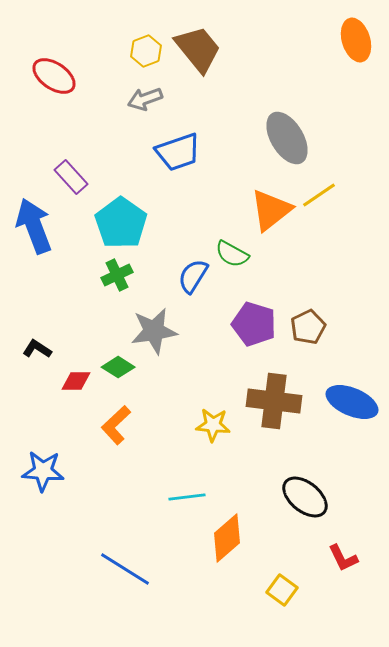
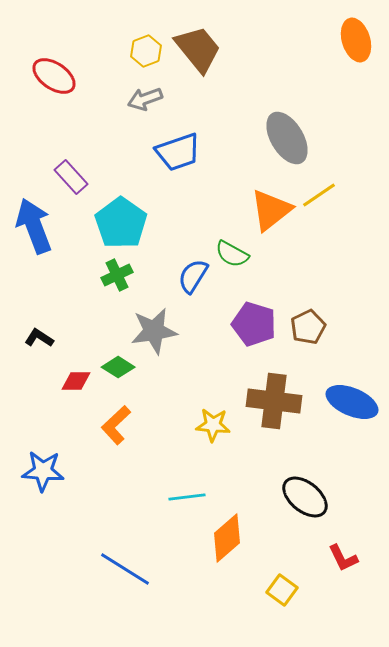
black L-shape: moved 2 px right, 11 px up
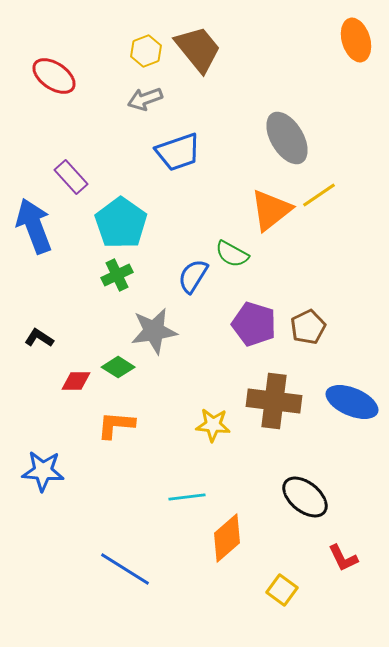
orange L-shape: rotated 48 degrees clockwise
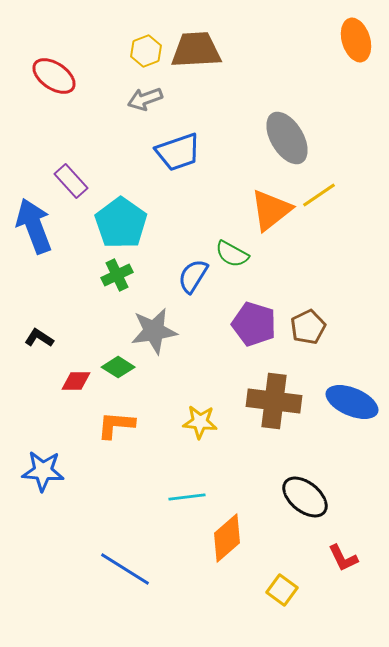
brown trapezoid: moved 2 px left, 1 px down; rotated 54 degrees counterclockwise
purple rectangle: moved 4 px down
yellow star: moved 13 px left, 3 px up
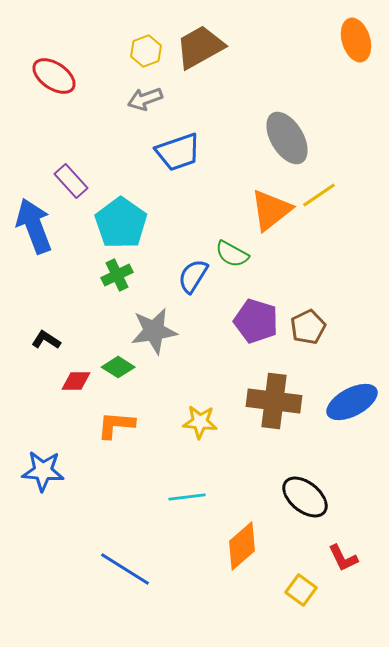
brown trapezoid: moved 4 px right, 3 px up; rotated 26 degrees counterclockwise
purple pentagon: moved 2 px right, 3 px up
black L-shape: moved 7 px right, 2 px down
blue ellipse: rotated 51 degrees counterclockwise
orange diamond: moved 15 px right, 8 px down
yellow square: moved 19 px right
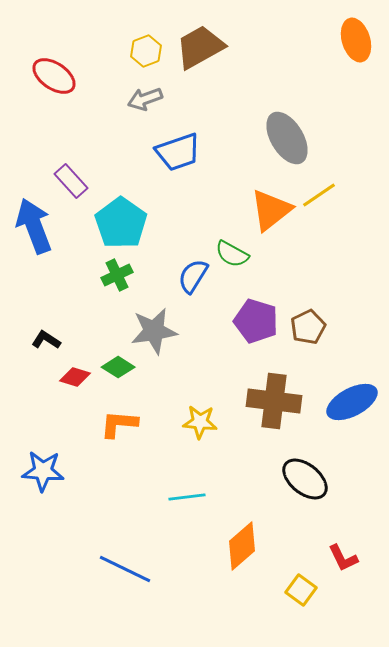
red diamond: moved 1 px left, 4 px up; rotated 16 degrees clockwise
orange L-shape: moved 3 px right, 1 px up
black ellipse: moved 18 px up
blue line: rotated 6 degrees counterclockwise
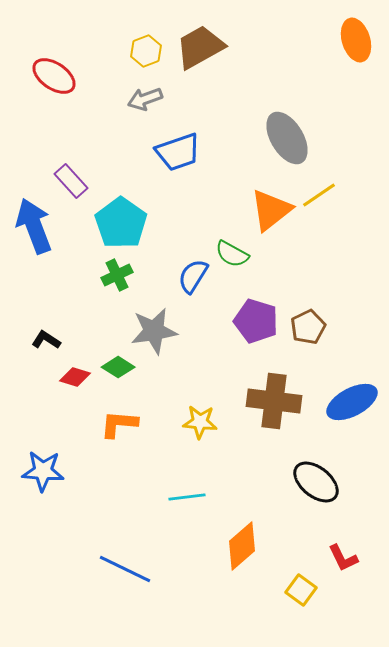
black ellipse: moved 11 px right, 3 px down
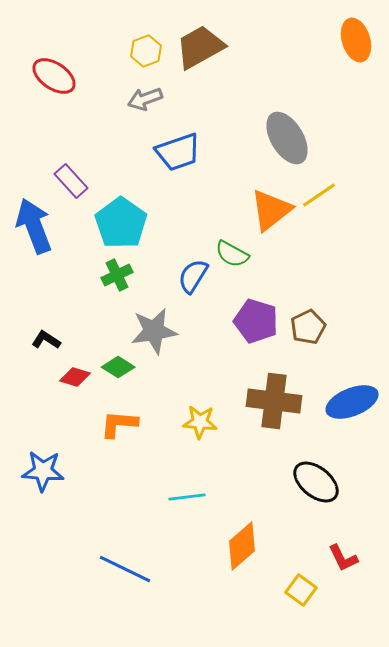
blue ellipse: rotated 6 degrees clockwise
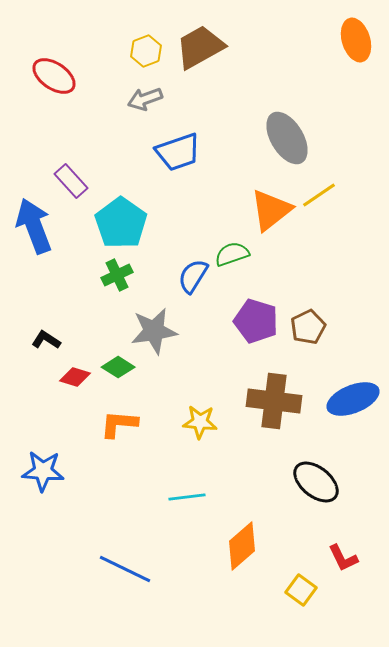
green semicircle: rotated 132 degrees clockwise
blue ellipse: moved 1 px right, 3 px up
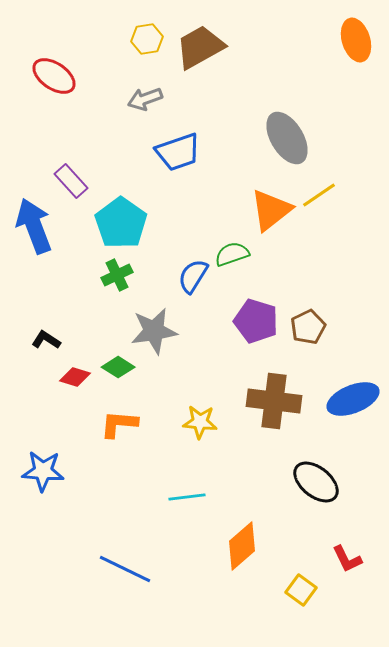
yellow hexagon: moved 1 px right, 12 px up; rotated 12 degrees clockwise
red L-shape: moved 4 px right, 1 px down
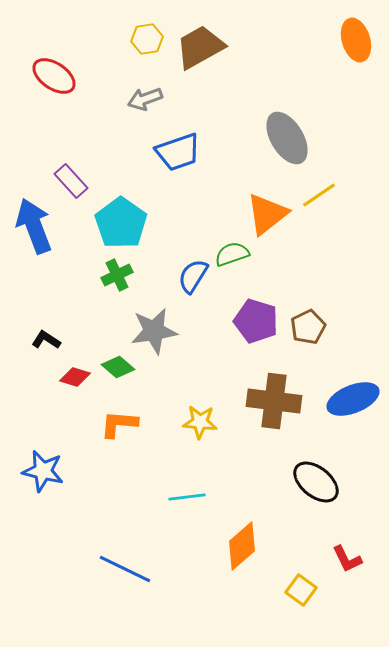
orange triangle: moved 4 px left, 4 px down
green diamond: rotated 8 degrees clockwise
blue star: rotated 9 degrees clockwise
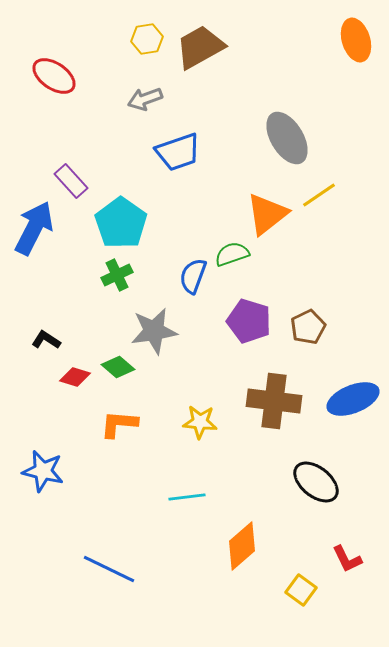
blue arrow: moved 2 px down; rotated 48 degrees clockwise
blue semicircle: rotated 12 degrees counterclockwise
purple pentagon: moved 7 px left
blue line: moved 16 px left
